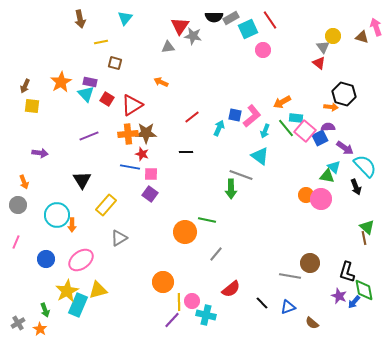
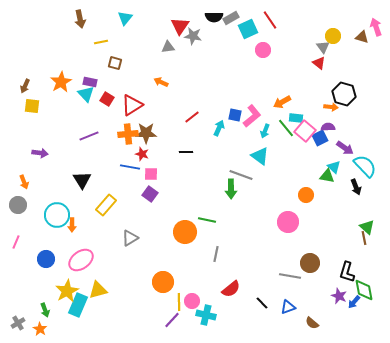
pink circle at (321, 199): moved 33 px left, 23 px down
gray triangle at (119, 238): moved 11 px right
gray line at (216, 254): rotated 28 degrees counterclockwise
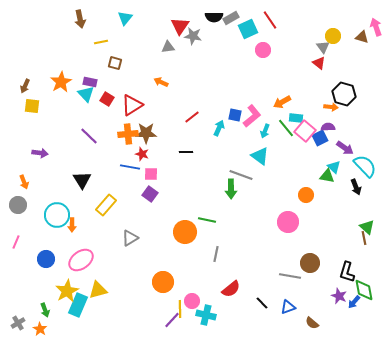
purple line at (89, 136): rotated 66 degrees clockwise
yellow line at (179, 302): moved 1 px right, 7 px down
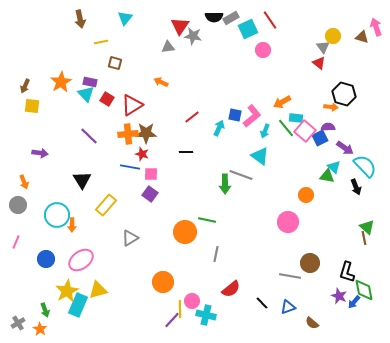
green arrow at (231, 189): moved 6 px left, 5 px up
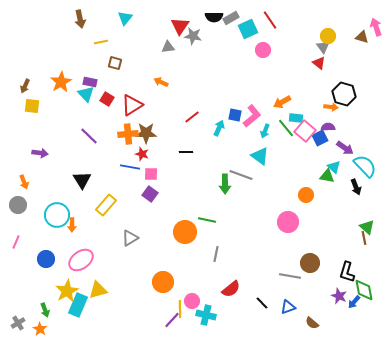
yellow circle at (333, 36): moved 5 px left
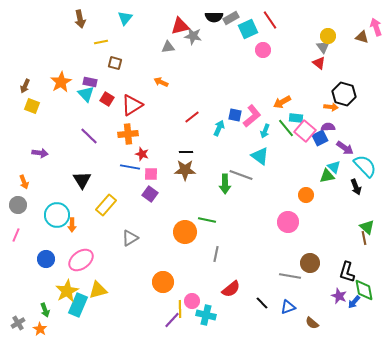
red triangle at (180, 26): rotated 42 degrees clockwise
yellow square at (32, 106): rotated 14 degrees clockwise
brown star at (146, 133): moved 39 px right, 37 px down
green triangle at (327, 176): rotated 21 degrees counterclockwise
pink line at (16, 242): moved 7 px up
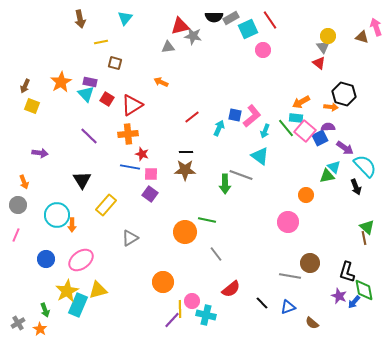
orange arrow at (282, 102): moved 19 px right
gray line at (216, 254): rotated 49 degrees counterclockwise
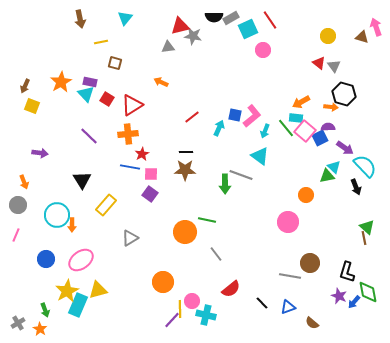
gray triangle at (323, 47): moved 11 px right, 19 px down
red star at (142, 154): rotated 24 degrees clockwise
green diamond at (364, 290): moved 4 px right, 2 px down
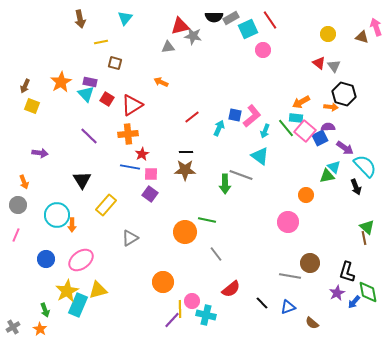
yellow circle at (328, 36): moved 2 px up
purple star at (339, 296): moved 2 px left, 3 px up; rotated 21 degrees clockwise
gray cross at (18, 323): moved 5 px left, 4 px down
